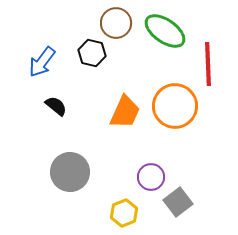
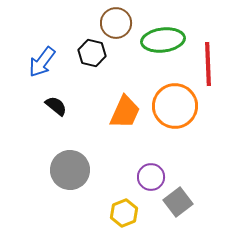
green ellipse: moved 2 px left, 9 px down; rotated 42 degrees counterclockwise
gray circle: moved 2 px up
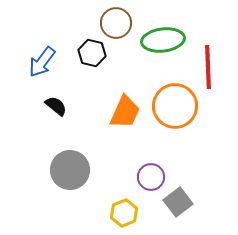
red line: moved 3 px down
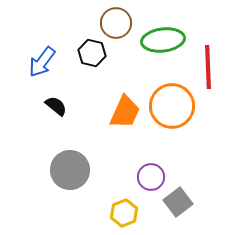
orange circle: moved 3 px left
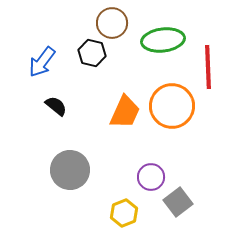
brown circle: moved 4 px left
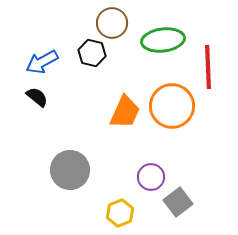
blue arrow: rotated 24 degrees clockwise
black semicircle: moved 19 px left, 9 px up
yellow hexagon: moved 4 px left
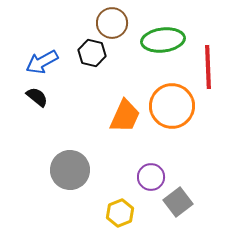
orange trapezoid: moved 4 px down
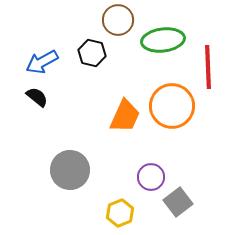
brown circle: moved 6 px right, 3 px up
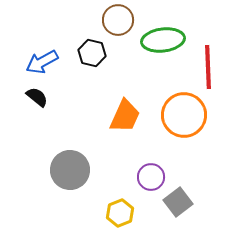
orange circle: moved 12 px right, 9 px down
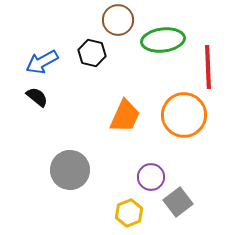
yellow hexagon: moved 9 px right
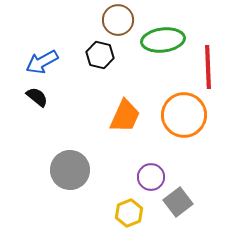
black hexagon: moved 8 px right, 2 px down
